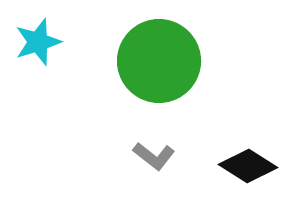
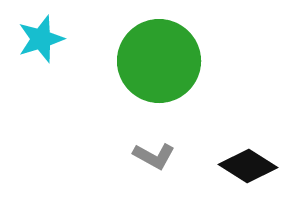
cyan star: moved 3 px right, 3 px up
gray L-shape: rotated 9 degrees counterclockwise
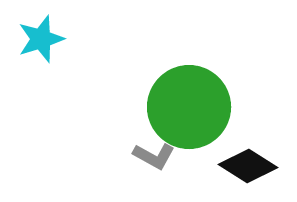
green circle: moved 30 px right, 46 px down
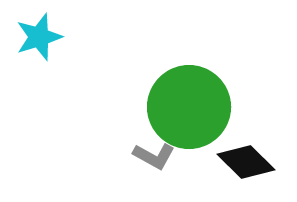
cyan star: moved 2 px left, 2 px up
black diamond: moved 2 px left, 4 px up; rotated 12 degrees clockwise
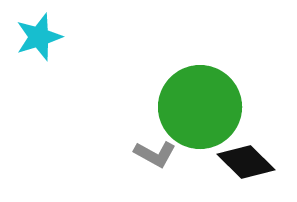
green circle: moved 11 px right
gray L-shape: moved 1 px right, 2 px up
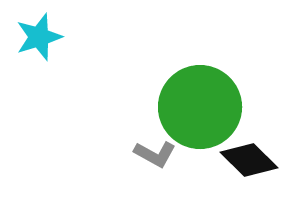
black diamond: moved 3 px right, 2 px up
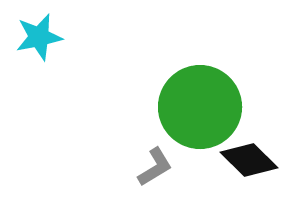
cyan star: rotated 6 degrees clockwise
gray L-shape: moved 13 px down; rotated 60 degrees counterclockwise
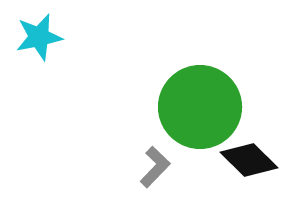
gray L-shape: rotated 15 degrees counterclockwise
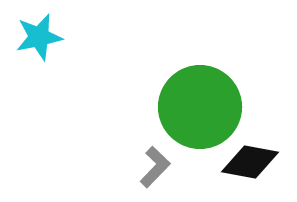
black diamond: moved 1 px right, 2 px down; rotated 34 degrees counterclockwise
